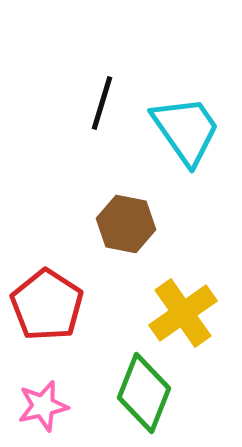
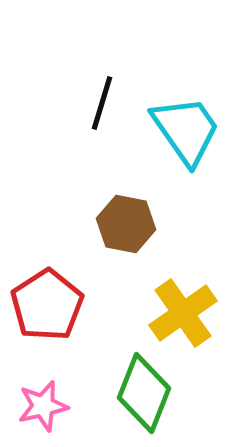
red pentagon: rotated 6 degrees clockwise
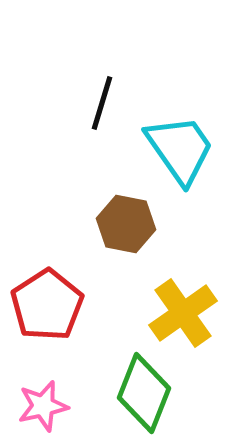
cyan trapezoid: moved 6 px left, 19 px down
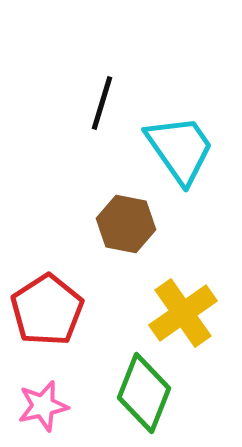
red pentagon: moved 5 px down
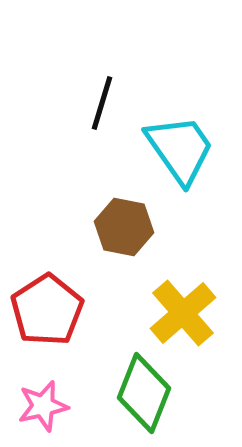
brown hexagon: moved 2 px left, 3 px down
yellow cross: rotated 6 degrees counterclockwise
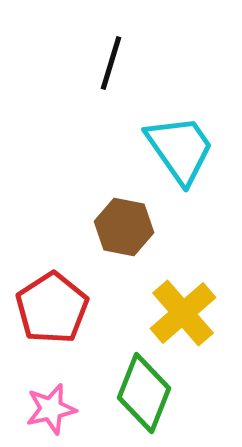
black line: moved 9 px right, 40 px up
red pentagon: moved 5 px right, 2 px up
pink star: moved 8 px right, 3 px down
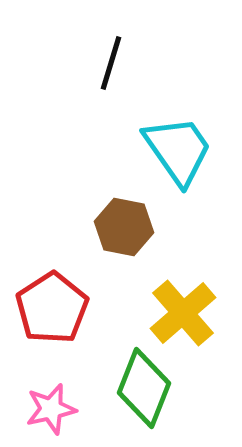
cyan trapezoid: moved 2 px left, 1 px down
green diamond: moved 5 px up
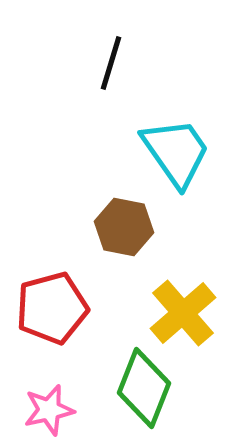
cyan trapezoid: moved 2 px left, 2 px down
red pentagon: rotated 18 degrees clockwise
pink star: moved 2 px left, 1 px down
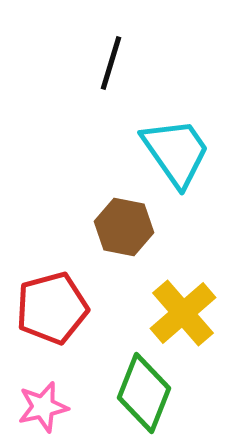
green diamond: moved 5 px down
pink star: moved 6 px left, 3 px up
